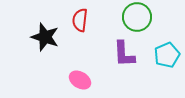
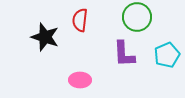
pink ellipse: rotated 30 degrees counterclockwise
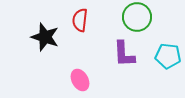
cyan pentagon: moved 1 px right, 1 px down; rotated 30 degrees clockwise
pink ellipse: rotated 60 degrees clockwise
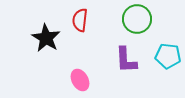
green circle: moved 2 px down
black star: moved 1 px right, 1 px down; rotated 12 degrees clockwise
purple L-shape: moved 2 px right, 6 px down
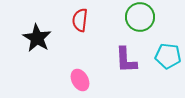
green circle: moved 3 px right, 2 px up
black star: moved 9 px left
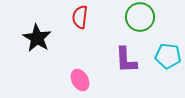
red semicircle: moved 3 px up
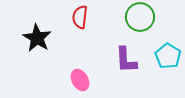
cyan pentagon: rotated 25 degrees clockwise
